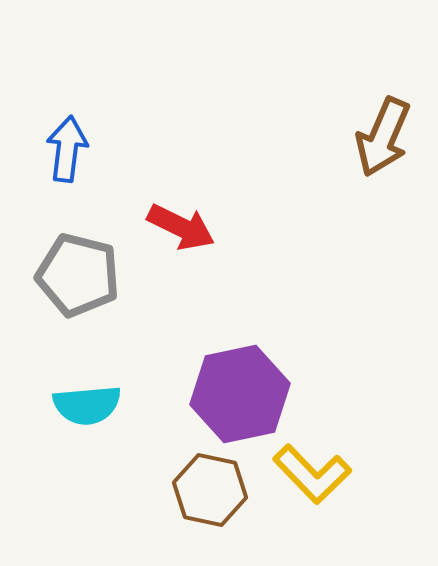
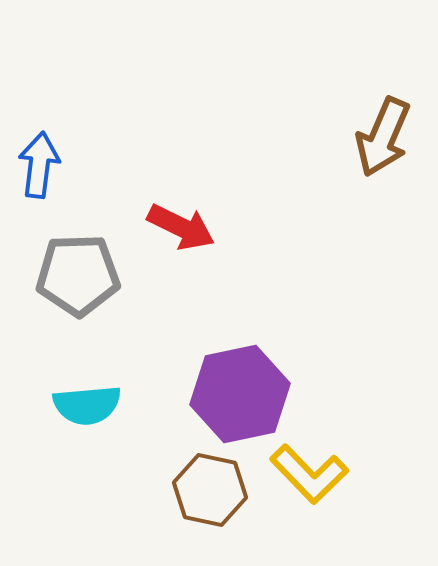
blue arrow: moved 28 px left, 16 px down
gray pentagon: rotated 16 degrees counterclockwise
yellow L-shape: moved 3 px left
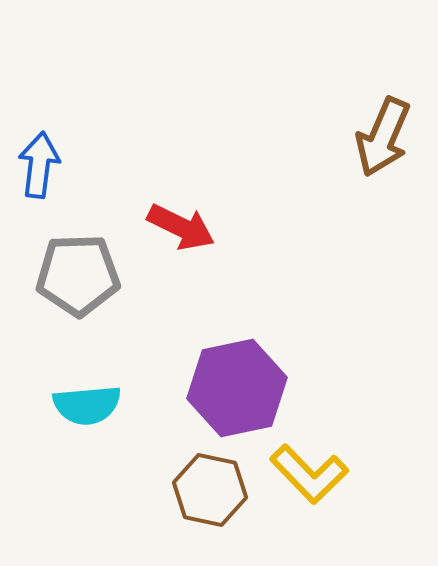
purple hexagon: moved 3 px left, 6 px up
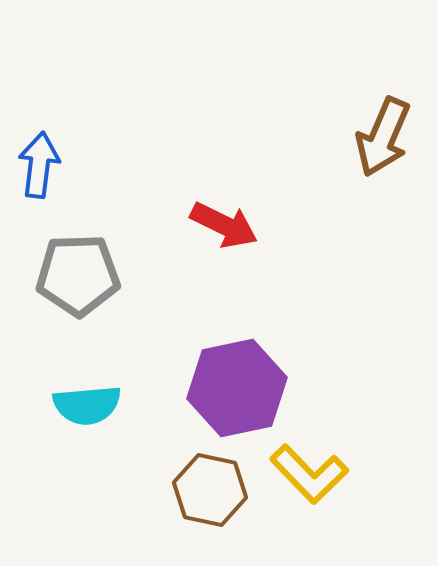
red arrow: moved 43 px right, 2 px up
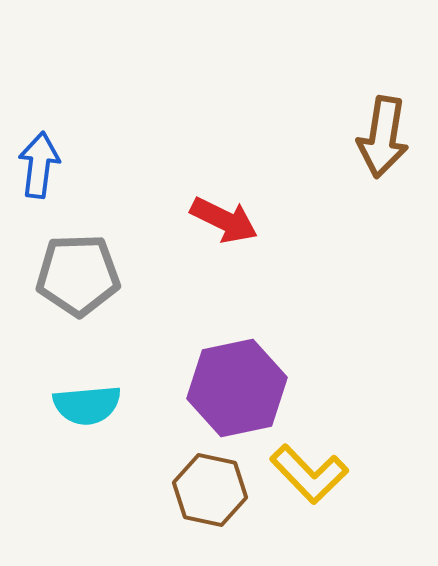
brown arrow: rotated 14 degrees counterclockwise
red arrow: moved 5 px up
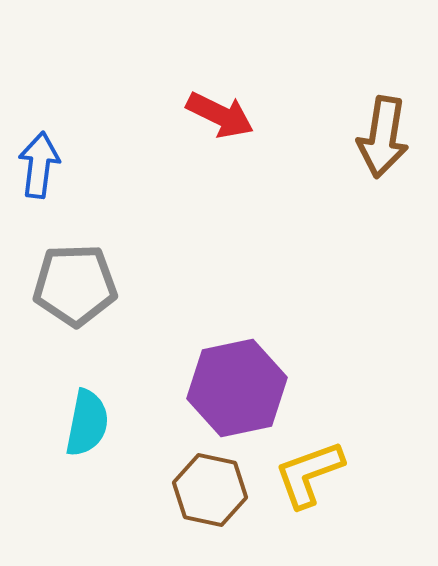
red arrow: moved 4 px left, 105 px up
gray pentagon: moved 3 px left, 10 px down
cyan semicircle: moved 18 px down; rotated 74 degrees counterclockwise
yellow L-shape: rotated 114 degrees clockwise
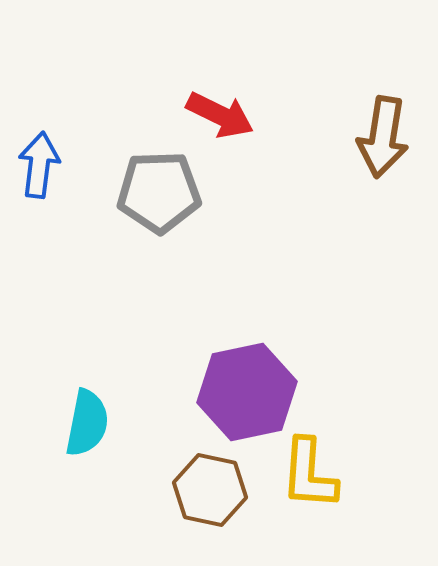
gray pentagon: moved 84 px right, 93 px up
purple hexagon: moved 10 px right, 4 px down
yellow L-shape: rotated 66 degrees counterclockwise
